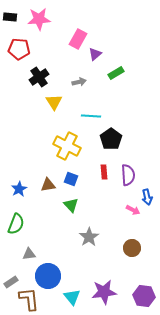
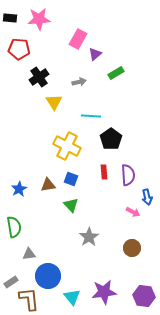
black rectangle: moved 1 px down
pink arrow: moved 2 px down
green semicircle: moved 2 px left, 3 px down; rotated 30 degrees counterclockwise
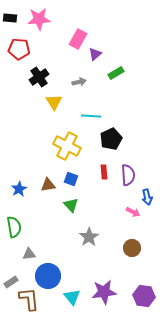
black pentagon: rotated 10 degrees clockwise
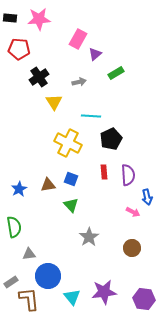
yellow cross: moved 1 px right, 3 px up
purple hexagon: moved 3 px down
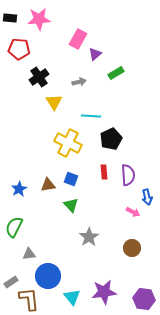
green semicircle: rotated 145 degrees counterclockwise
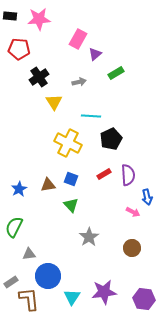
black rectangle: moved 2 px up
red rectangle: moved 2 px down; rotated 64 degrees clockwise
cyan triangle: rotated 12 degrees clockwise
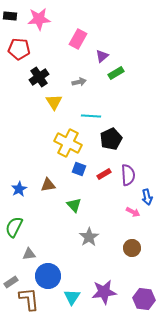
purple triangle: moved 7 px right, 2 px down
blue square: moved 8 px right, 10 px up
green triangle: moved 3 px right
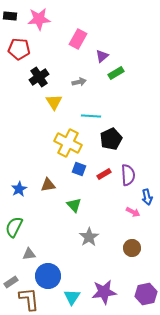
purple hexagon: moved 2 px right, 5 px up; rotated 20 degrees counterclockwise
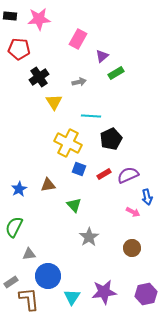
purple semicircle: rotated 110 degrees counterclockwise
